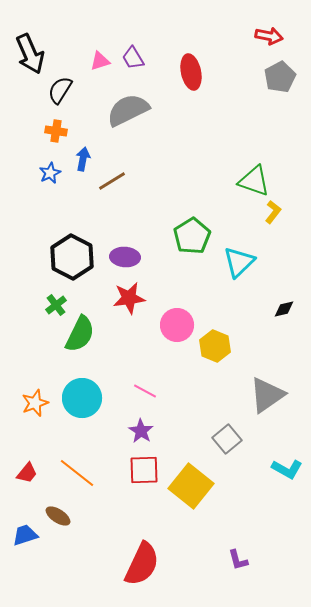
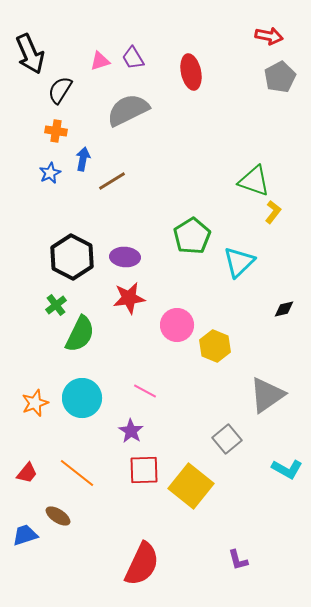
purple star: moved 10 px left
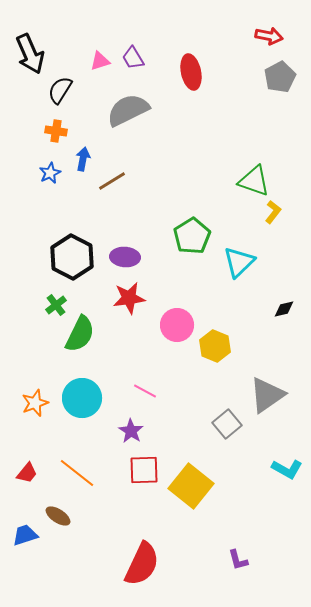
gray square: moved 15 px up
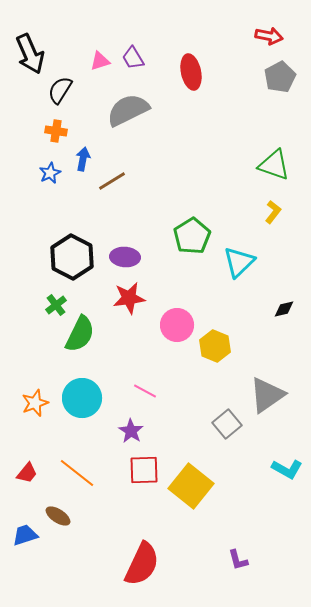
green triangle: moved 20 px right, 16 px up
